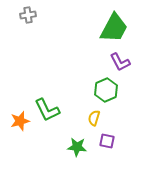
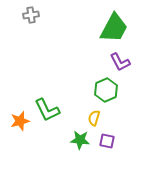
gray cross: moved 3 px right
green star: moved 3 px right, 7 px up
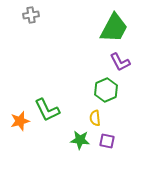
yellow semicircle: moved 1 px right; rotated 21 degrees counterclockwise
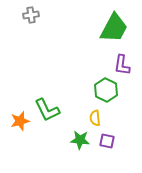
purple L-shape: moved 2 px right, 3 px down; rotated 35 degrees clockwise
green hexagon: rotated 10 degrees counterclockwise
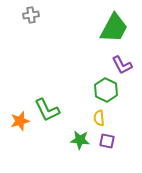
purple L-shape: rotated 35 degrees counterclockwise
yellow semicircle: moved 4 px right
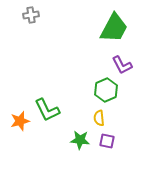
green hexagon: rotated 10 degrees clockwise
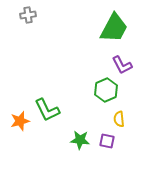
gray cross: moved 3 px left
yellow semicircle: moved 20 px right, 1 px down
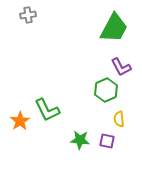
purple L-shape: moved 1 px left, 2 px down
orange star: rotated 18 degrees counterclockwise
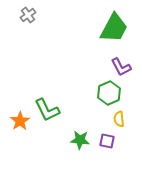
gray cross: rotated 28 degrees counterclockwise
green hexagon: moved 3 px right, 3 px down
